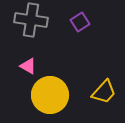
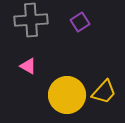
gray cross: rotated 12 degrees counterclockwise
yellow circle: moved 17 px right
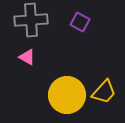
purple square: rotated 30 degrees counterclockwise
pink triangle: moved 1 px left, 9 px up
